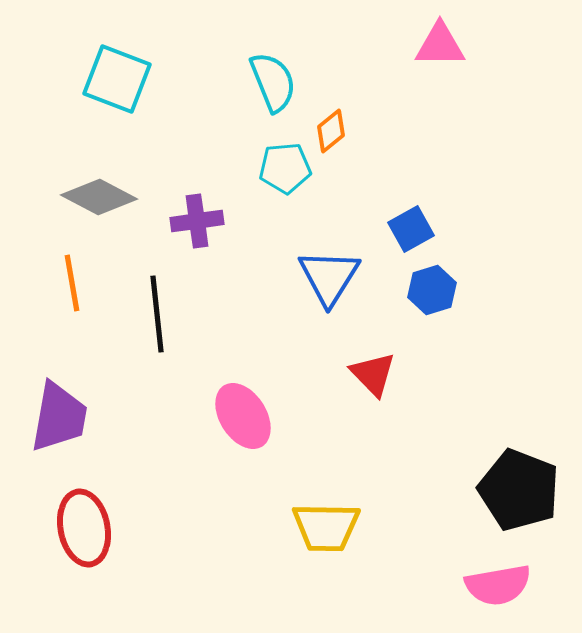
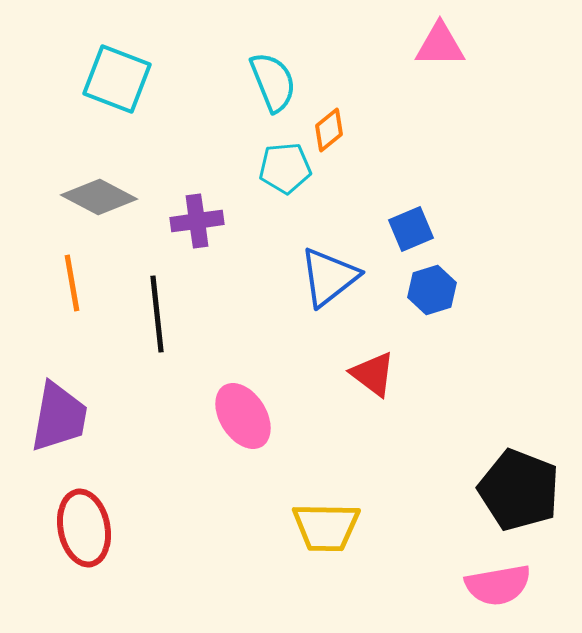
orange diamond: moved 2 px left, 1 px up
blue square: rotated 6 degrees clockwise
blue triangle: rotated 20 degrees clockwise
red triangle: rotated 9 degrees counterclockwise
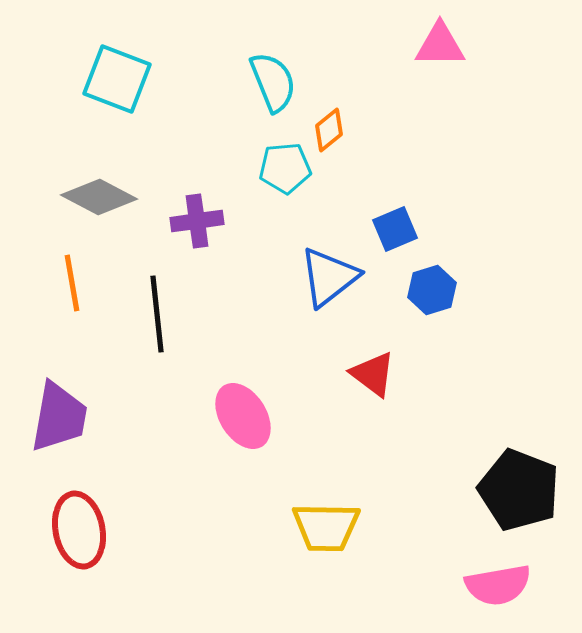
blue square: moved 16 px left
red ellipse: moved 5 px left, 2 px down
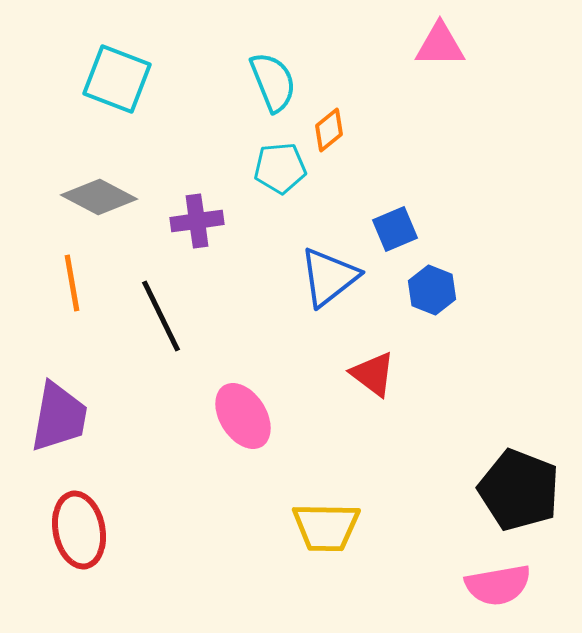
cyan pentagon: moved 5 px left
blue hexagon: rotated 21 degrees counterclockwise
black line: moved 4 px right, 2 px down; rotated 20 degrees counterclockwise
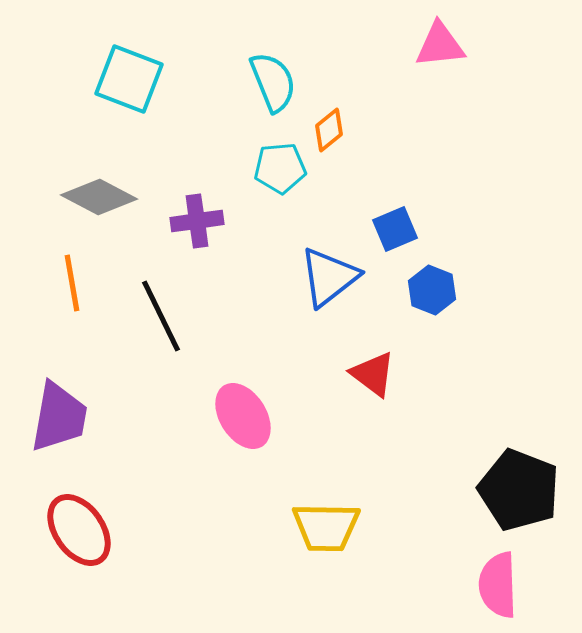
pink triangle: rotated 6 degrees counterclockwise
cyan square: moved 12 px right
red ellipse: rotated 24 degrees counterclockwise
pink semicircle: rotated 98 degrees clockwise
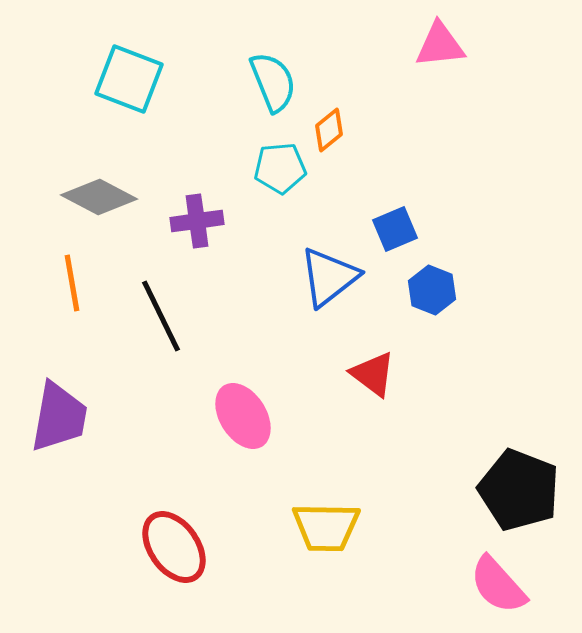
red ellipse: moved 95 px right, 17 px down
pink semicircle: rotated 40 degrees counterclockwise
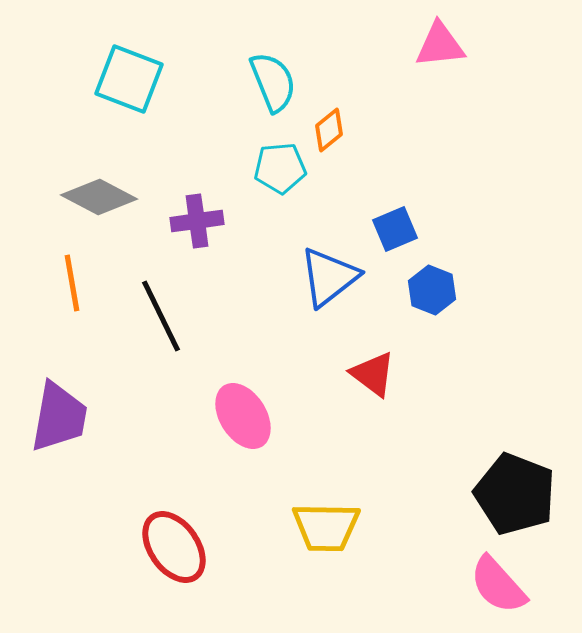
black pentagon: moved 4 px left, 4 px down
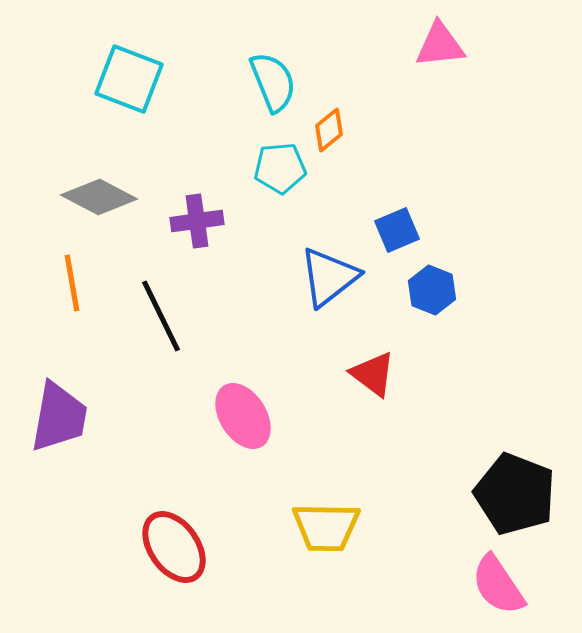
blue square: moved 2 px right, 1 px down
pink semicircle: rotated 8 degrees clockwise
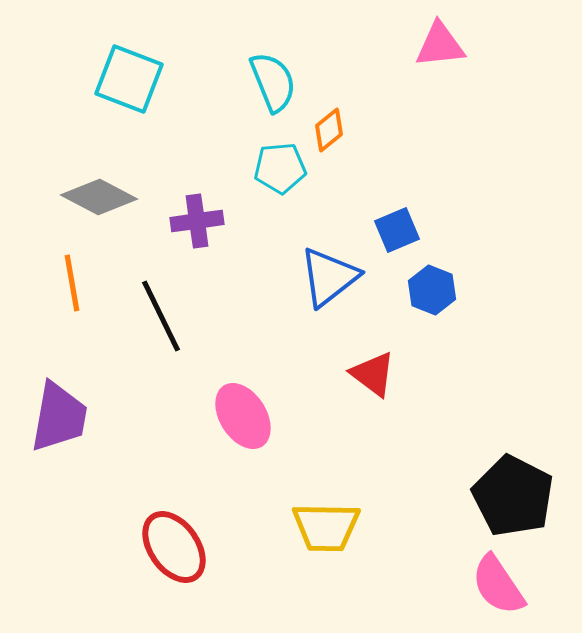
black pentagon: moved 2 px left, 2 px down; rotated 6 degrees clockwise
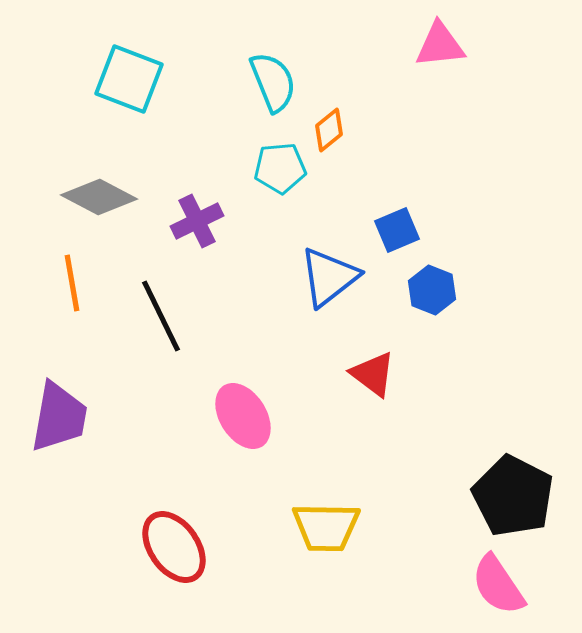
purple cross: rotated 18 degrees counterclockwise
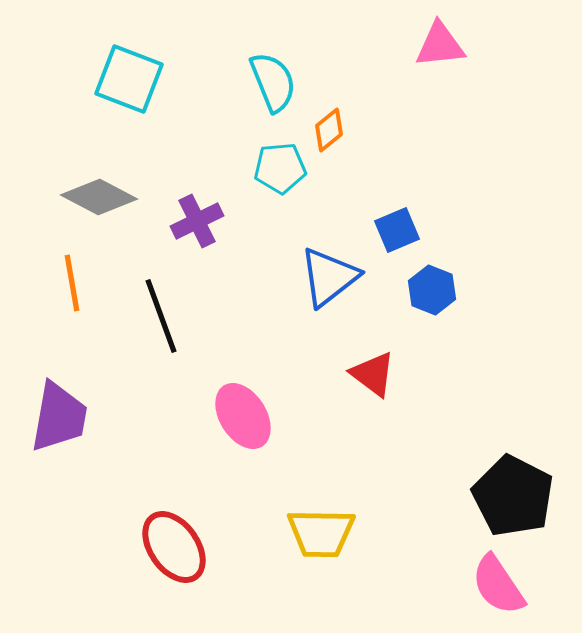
black line: rotated 6 degrees clockwise
yellow trapezoid: moved 5 px left, 6 px down
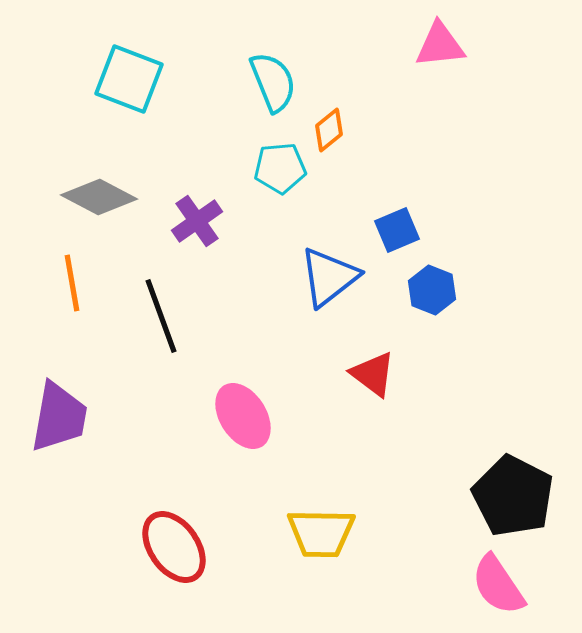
purple cross: rotated 9 degrees counterclockwise
